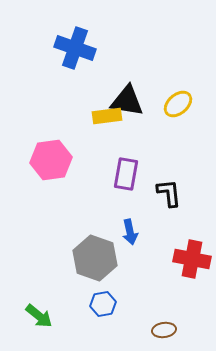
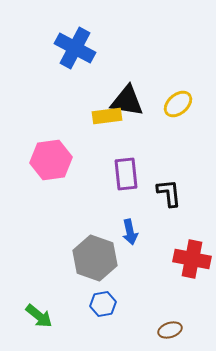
blue cross: rotated 9 degrees clockwise
purple rectangle: rotated 16 degrees counterclockwise
brown ellipse: moved 6 px right; rotated 10 degrees counterclockwise
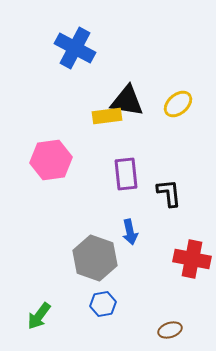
green arrow: rotated 88 degrees clockwise
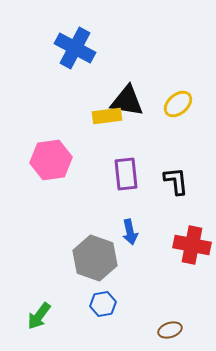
black L-shape: moved 7 px right, 12 px up
red cross: moved 14 px up
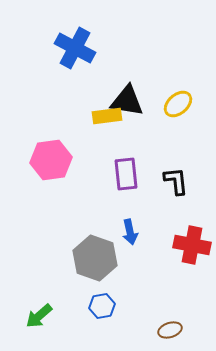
blue hexagon: moved 1 px left, 2 px down
green arrow: rotated 12 degrees clockwise
